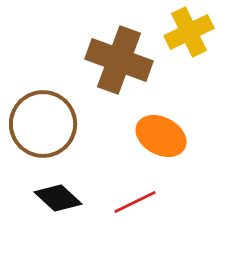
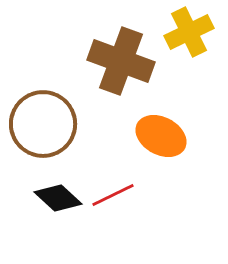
brown cross: moved 2 px right, 1 px down
red line: moved 22 px left, 7 px up
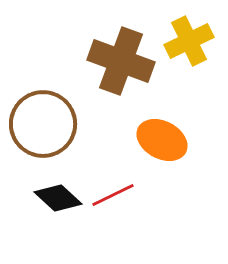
yellow cross: moved 9 px down
orange ellipse: moved 1 px right, 4 px down
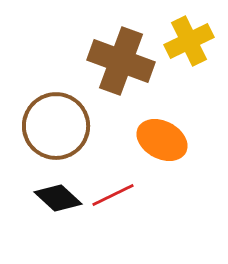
brown circle: moved 13 px right, 2 px down
